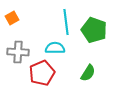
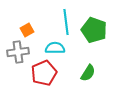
orange square: moved 15 px right, 12 px down
gray cross: rotated 10 degrees counterclockwise
red pentagon: moved 2 px right
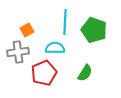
cyan line: moved 1 px left; rotated 10 degrees clockwise
green semicircle: moved 3 px left
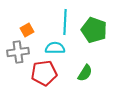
red pentagon: rotated 15 degrees clockwise
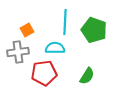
green semicircle: moved 2 px right, 3 px down
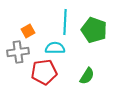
orange square: moved 1 px right, 1 px down
red pentagon: moved 1 px up
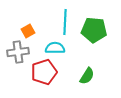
green pentagon: rotated 15 degrees counterclockwise
red pentagon: rotated 10 degrees counterclockwise
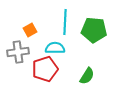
orange square: moved 2 px right, 1 px up
red pentagon: moved 1 px right, 3 px up
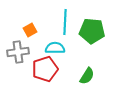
green pentagon: moved 2 px left, 1 px down
